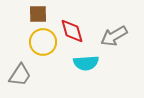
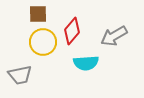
red diamond: rotated 56 degrees clockwise
gray trapezoid: rotated 45 degrees clockwise
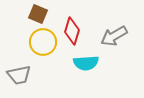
brown square: rotated 24 degrees clockwise
red diamond: rotated 24 degrees counterclockwise
gray trapezoid: moved 1 px left
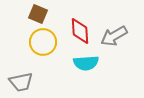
red diamond: moved 8 px right; rotated 20 degrees counterclockwise
gray trapezoid: moved 2 px right, 7 px down
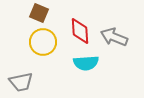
brown square: moved 1 px right, 1 px up
gray arrow: moved 1 px down; rotated 52 degrees clockwise
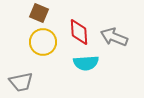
red diamond: moved 1 px left, 1 px down
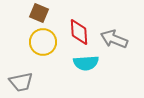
gray arrow: moved 2 px down
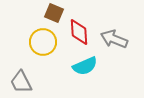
brown square: moved 15 px right
cyan semicircle: moved 1 px left, 3 px down; rotated 20 degrees counterclockwise
gray trapezoid: rotated 75 degrees clockwise
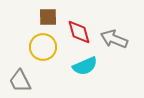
brown square: moved 6 px left, 4 px down; rotated 24 degrees counterclockwise
red diamond: rotated 12 degrees counterclockwise
yellow circle: moved 5 px down
gray trapezoid: moved 1 px left, 1 px up
